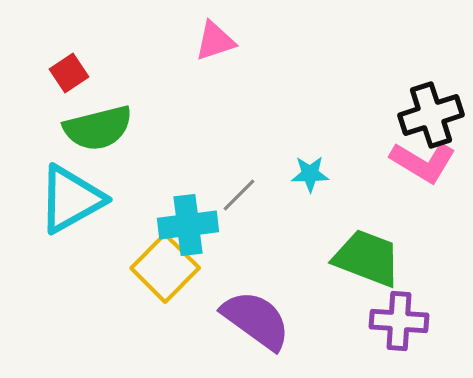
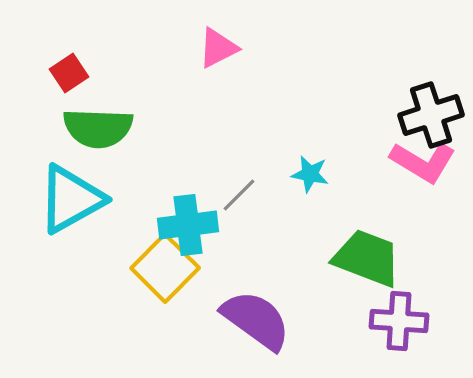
pink triangle: moved 3 px right, 7 px down; rotated 9 degrees counterclockwise
green semicircle: rotated 16 degrees clockwise
cyan star: rotated 12 degrees clockwise
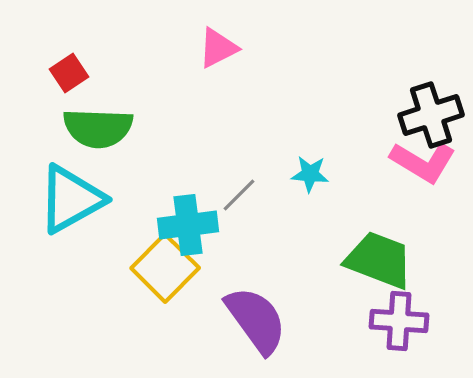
cyan star: rotated 6 degrees counterclockwise
green trapezoid: moved 12 px right, 2 px down
purple semicircle: rotated 18 degrees clockwise
